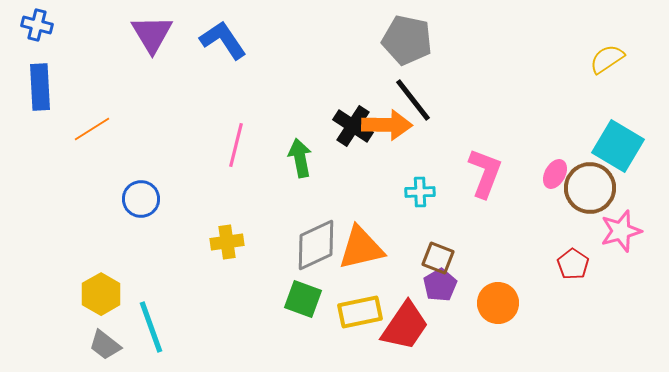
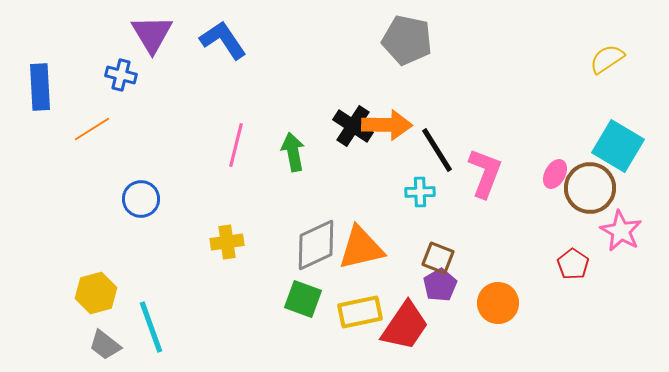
blue cross: moved 84 px right, 50 px down
black line: moved 24 px right, 50 px down; rotated 6 degrees clockwise
green arrow: moved 7 px left, 6 px up
pink star: rotated 27 degrees counterclockwise
yellow hexagon: moved 5 px left, 1 px up; rotated 15 degrees clockwise
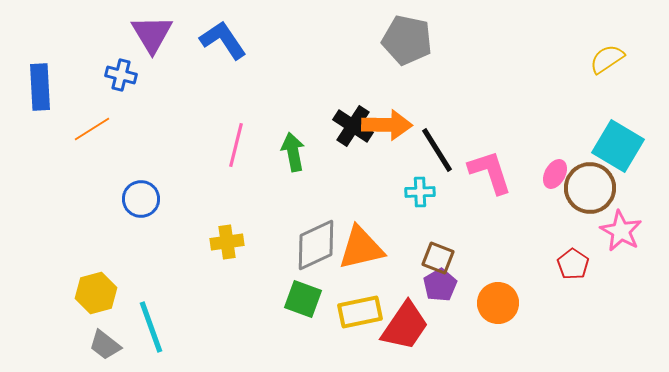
pink L-shape: moved 5 px right, 1 px up; rotated 39 degrees counterclockwise
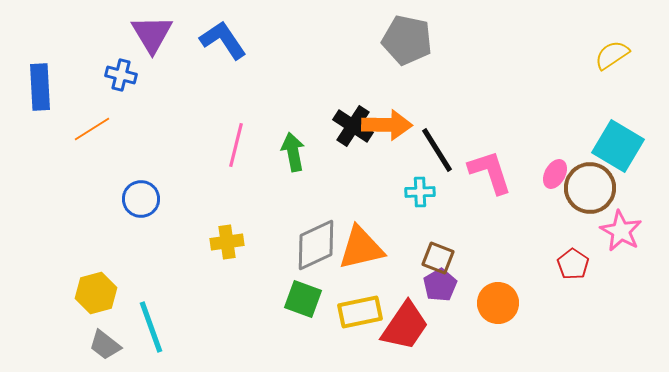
yellow semicircle: moved 5 px right, 4 px up
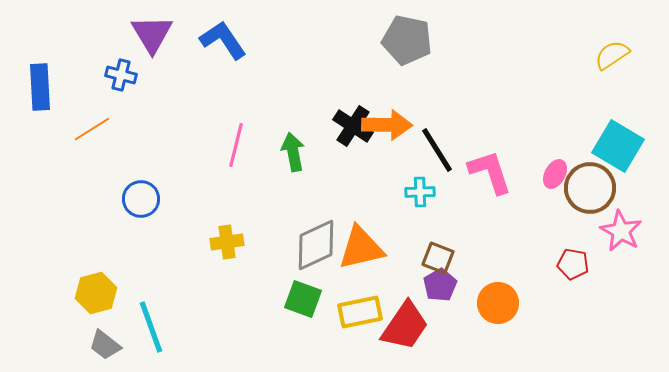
red pentagon: rotated 24 degrees counterclockwise
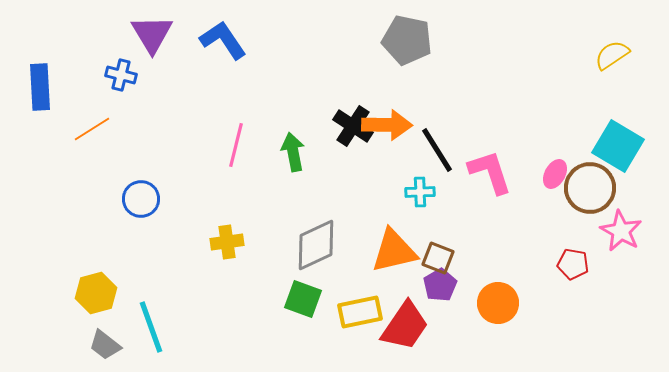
orange triangle: moved 33 px right, 3 px down
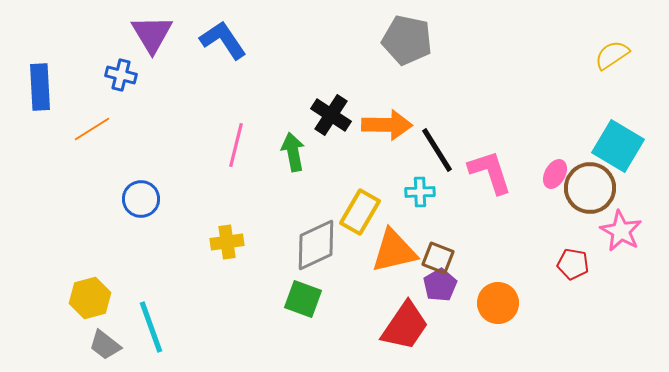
black cross: moved 22 px left, 11 px up
yellow hexagon: moved 6 px left, 5 px down
yellow rectangle: moved 100 px up; rotated 48 degrees counterclockwise
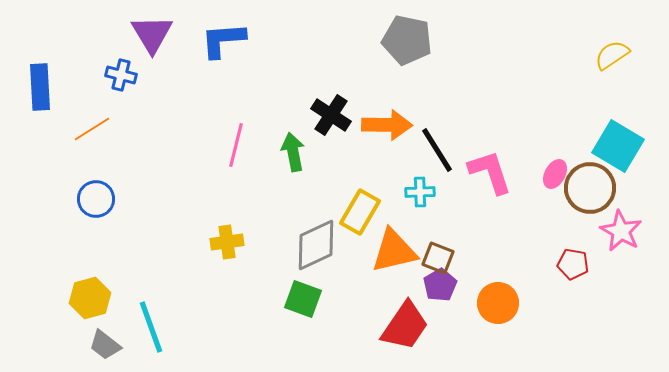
blue L-shape: rotated 60 degrees counterclockwise
blue circle: moved 45 px left
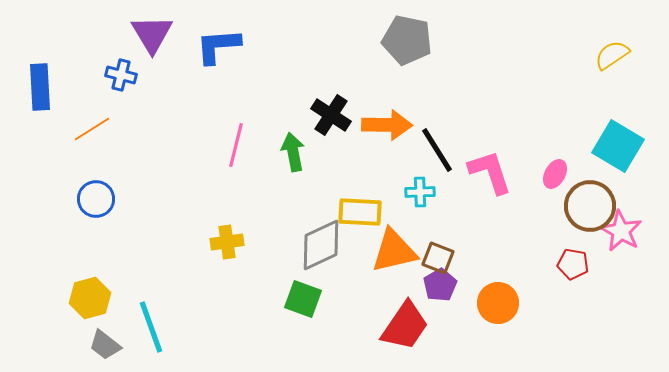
blue L-shape: moved 5 px left, 6 px down
brown circle: moved 18 px down
yellow rectangle: rotated 63 degrees clockwise
gray diamond: moved 5 px right
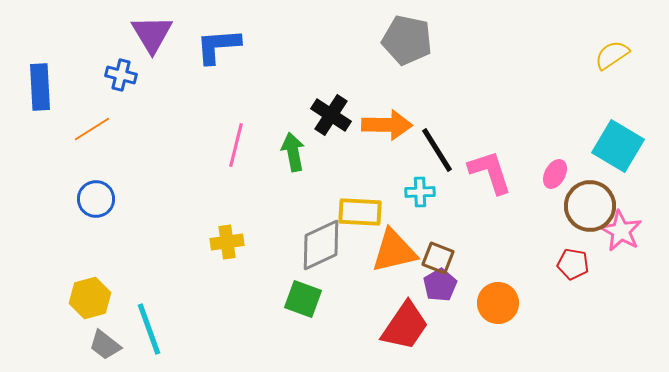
cyan line: moved 2 px left, 2 px down
